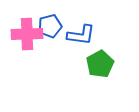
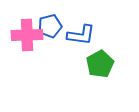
pink cross: moved 1 px down
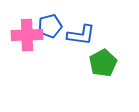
green pentagon: moved 3 px right, 1 px up
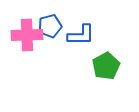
blue L-shape: rotated 8 degrees counterclockwise
green pentagon: moved 3 px right, 3 px down
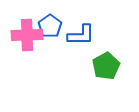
blue pentagon: rotated 20 degrees counterclockwise
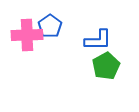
blue L-shape: moved 17 px right, 5 px down
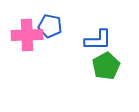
blue pentagon: rotated 25 degrees counterclockwise
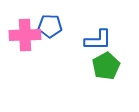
blue pentagon: rotated 10 degrees counterclockwise
pink cross: moved 2 px left
